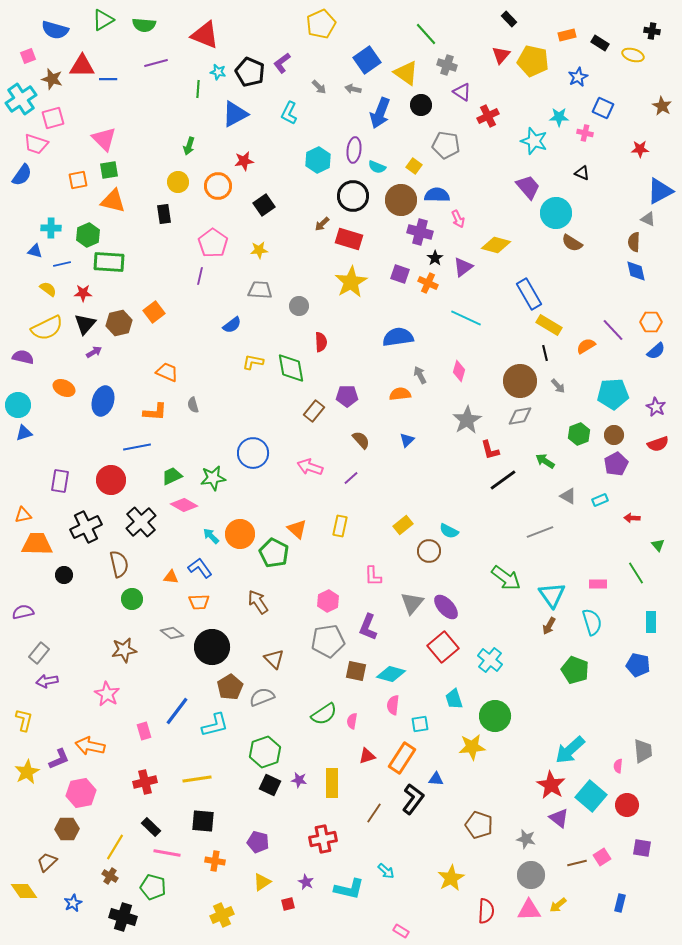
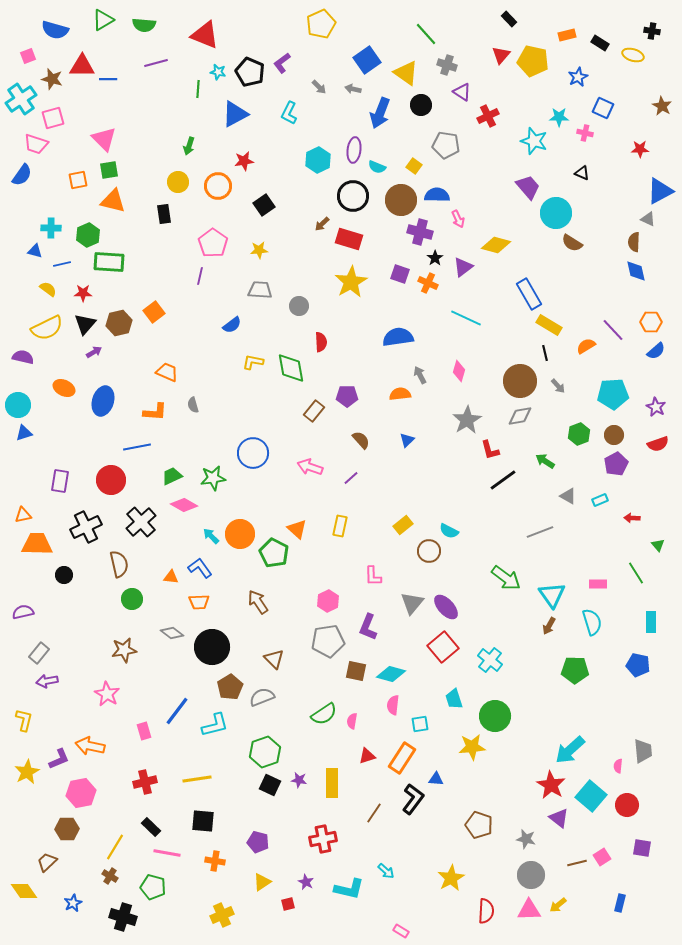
green pentagon at (575, 670): rotated 20 degrees counterclockwise
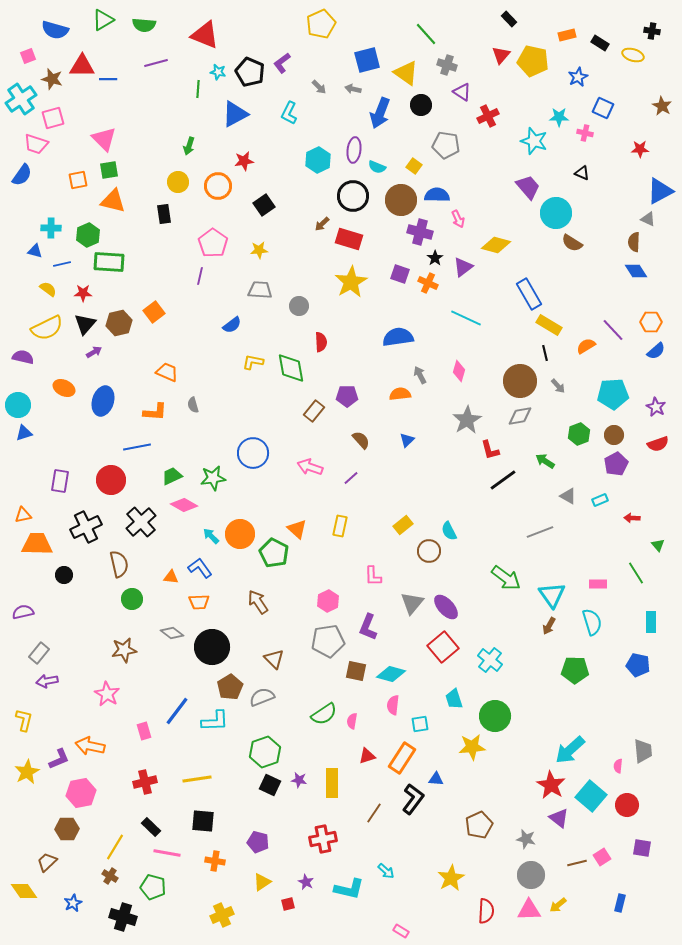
blue square at (367, 60): rotated 20 degrees clockwise
blue diamond at (636, 271): rotated 20 degrees counterclockwise
cyan semicircle at (449, 531): rotated 36 degrees clockwise
cyan L-shape at (215, 725): moved 4 px up; rotated 12 degrees clockwise
brown pentagon at (479, 825): rotated 28 degrees clockwise
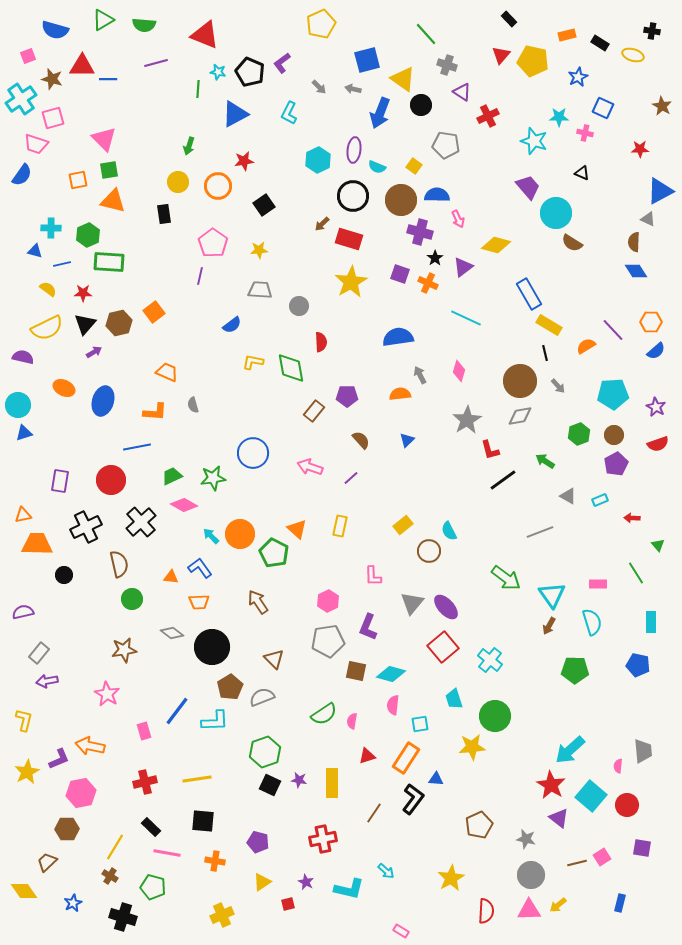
yellow triangle at (406, 73): moved 3 px left, 6 px down
orange rectangle at (402, 758): moved 4 px right
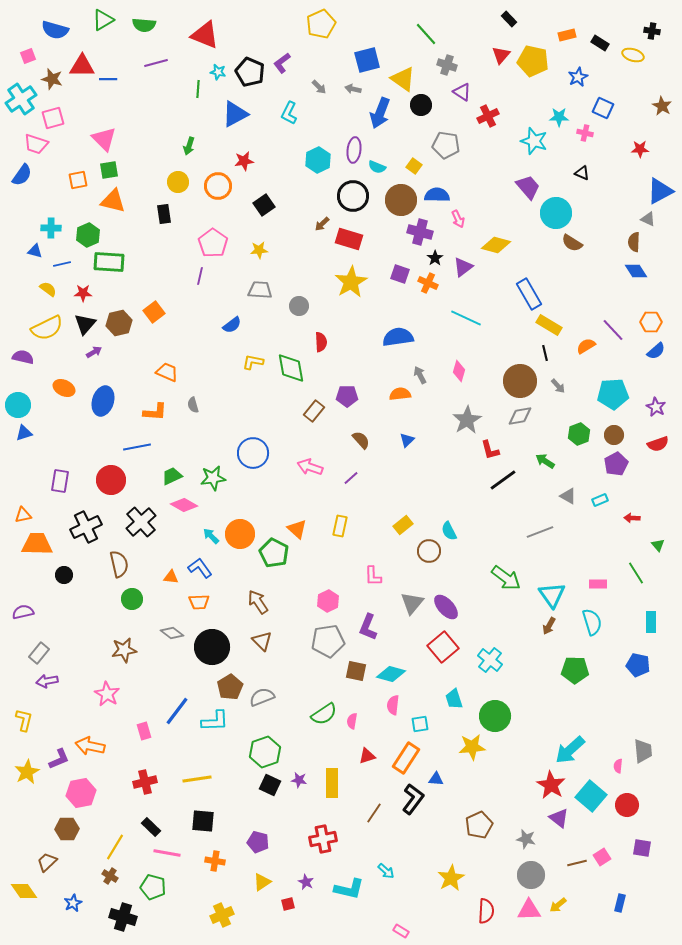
brown triangle at (274, 659): moved 12 px left, 18 px up
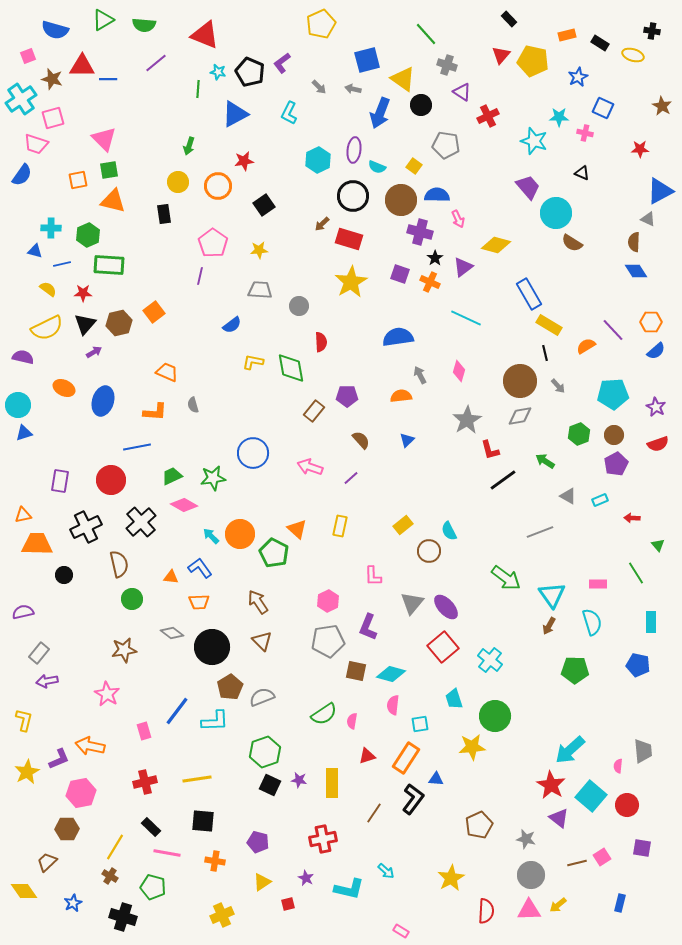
purple line at (156, 63): rotated 25 degrees counterclockwise
green rectangle at (109, 262): moved 3 px down
orange cross at (428, 283): moved 2 px right, 1 px up
orange semicircle at (400, 394): moved 1 px right, 2 px down
purple star at (306, 882): moved 4 px up
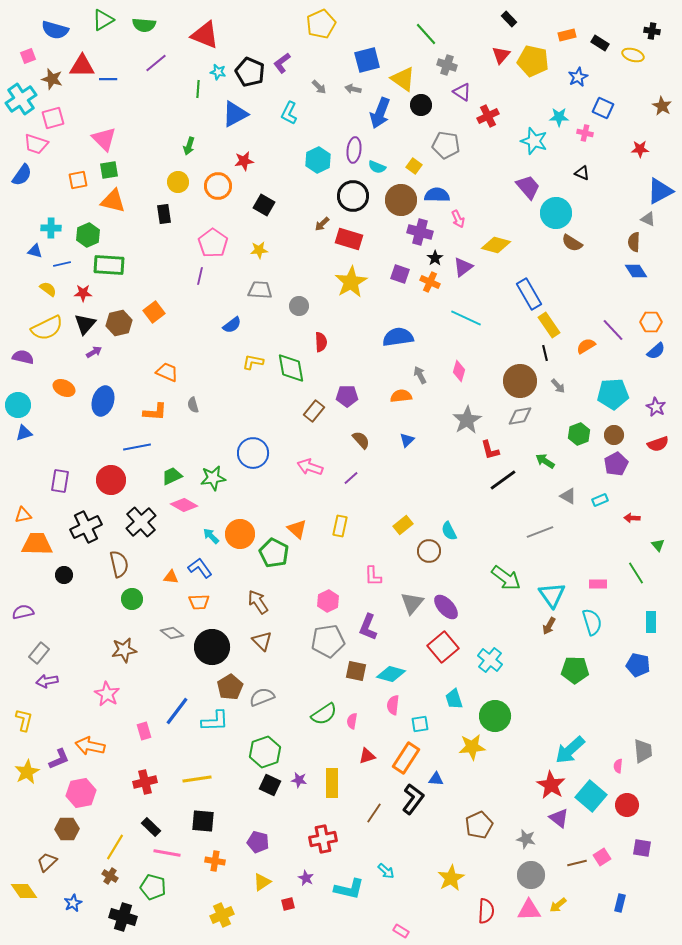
black square at (264, 205): rotated 25 degrees counterclockwise
yellow rectangle at (549, 325): rotated 25 degrees clockwise
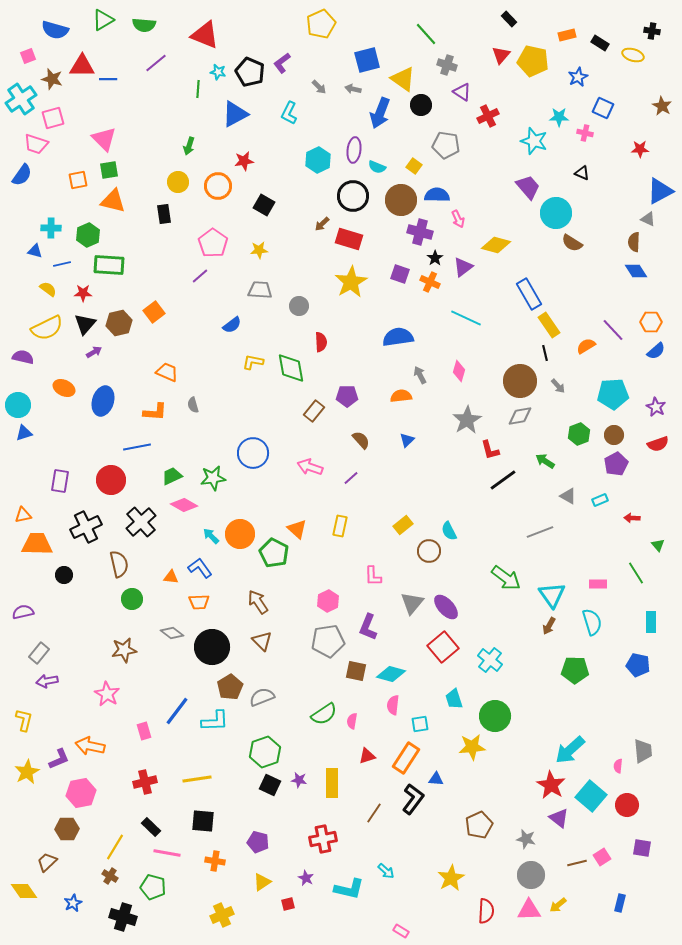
purple line at (200, 276): rotated 36 degrees clockwise
